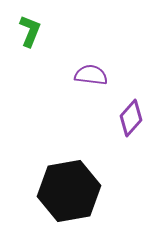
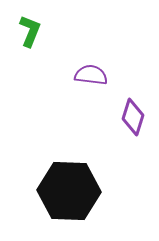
purple diamond: moved 2 px right, 1 px up; rotated 24 degrees counterclockwise
black hexagon: rotated 12 degrees clockwise
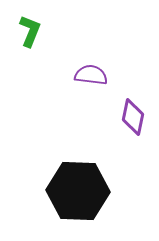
purple diamond: rotated 6 degrees counterclockwise
black hexagon: moved 9 px right
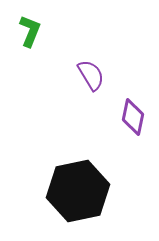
purple semicircle: rotated 52 degrees clockwise
black hexagon: rotated 14 degrees counterclockwise
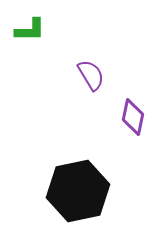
green L-shape: moved 1 px up; rotated 68 degrees clockwise
